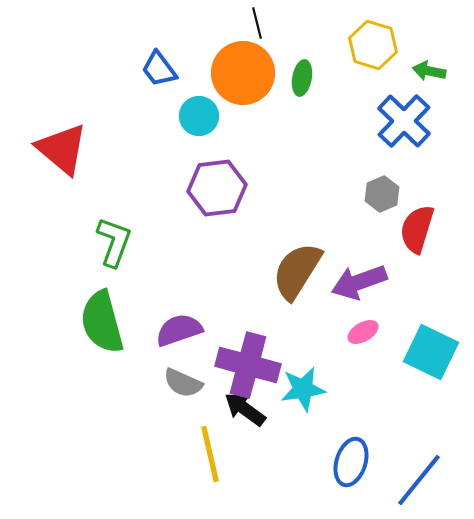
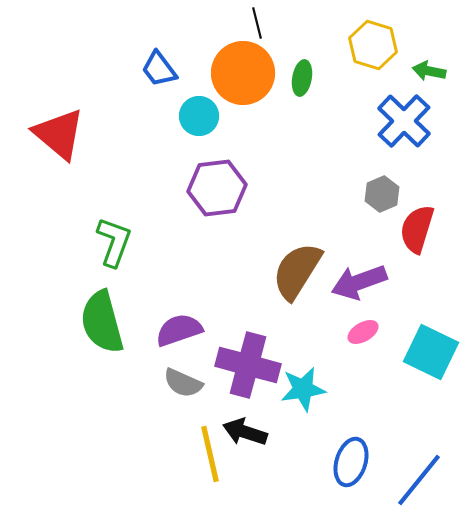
red triangle: moved 3 px left, 15 px up
black arrow: moved 23 px down; rotated 18 degrees counterclockwise
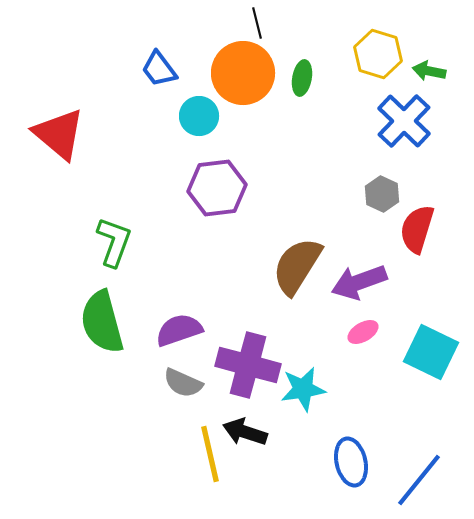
yellow hexagon: moved 5 px right, 9 px down
gray hexagon: rotated 12 degrees counterclockwise
brown semicircle: moved 5 px up
blue ellipse: rotated 30 degrees counterclockwise
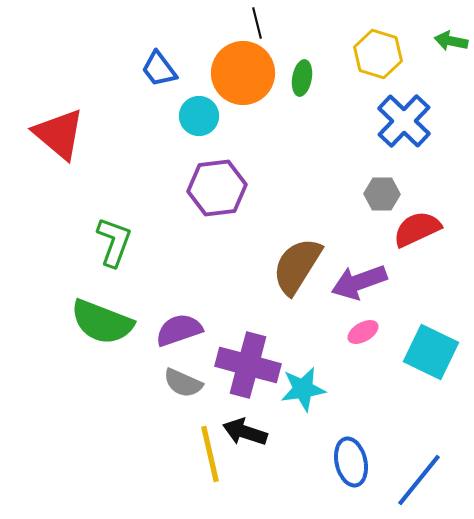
green arrow: moved 22 px right, 30 px up
gray hexagon: rotated 24 degrees counterclockwise
red semicircle: rotated 48 degrees clockwise
green semicircle: rotated 54 degrees counterclockwise
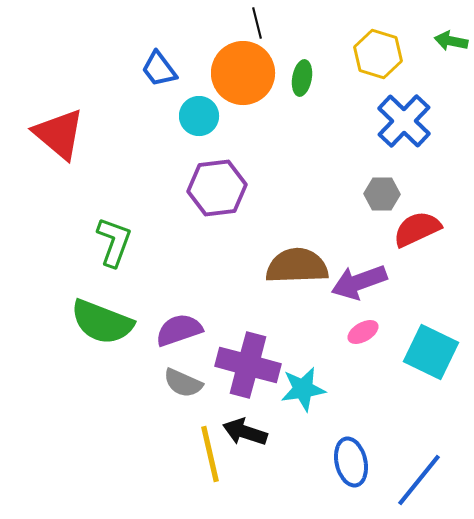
brown semicircle: rotated 56 degrees clockwise
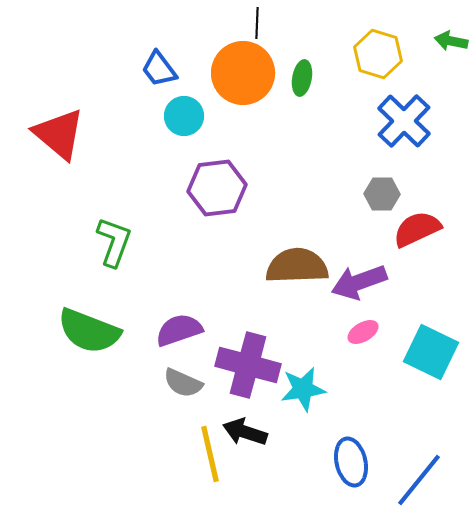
black line: rotated 16 degrees clockwise
cyan circle: moved 15 px left
green semicircle: moved 13 px left, 9 px down
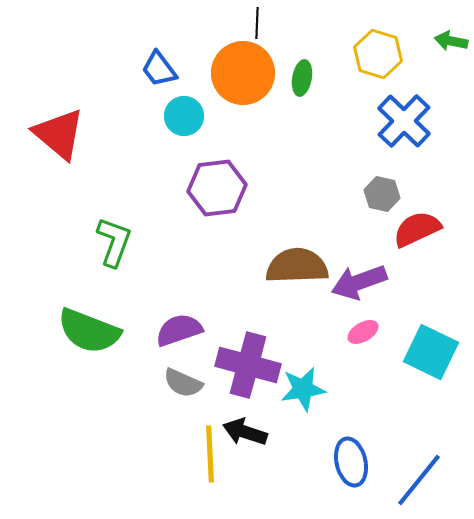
gray hexagon: rotated 12 degrees clockwise
yellow line: rotated 10 degrees clockwise
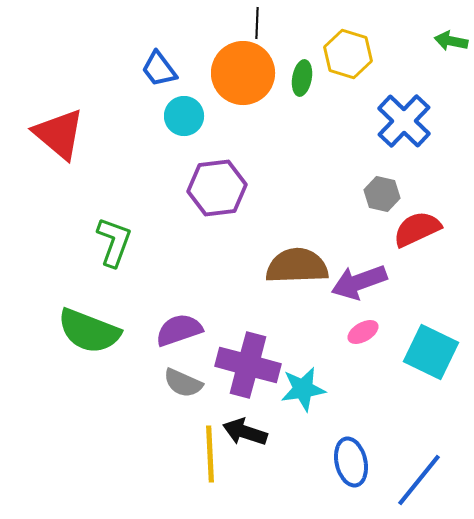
yellow hexagon: moved 30 px left
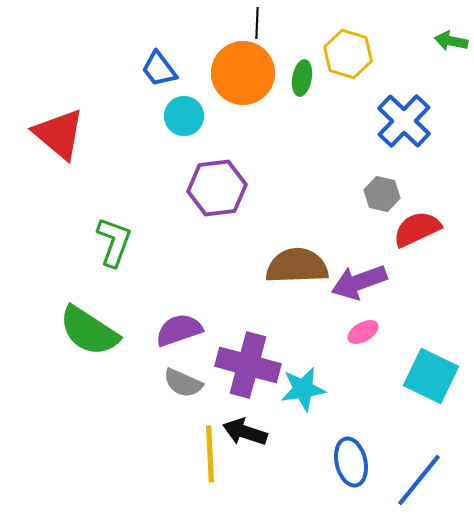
green semicircle: rotated 12 degrees clockwise
cyan square: moved 24 px down
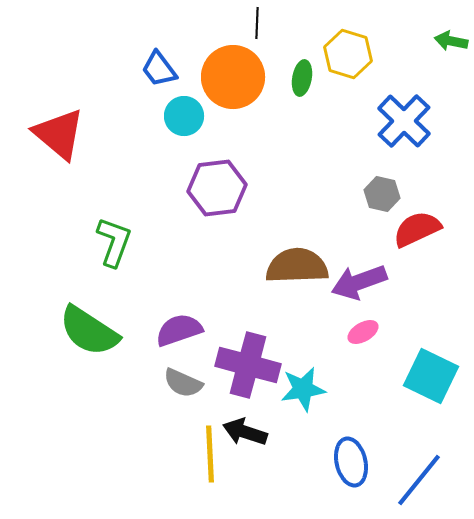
orange circle: moved 10 px left, 4 px down
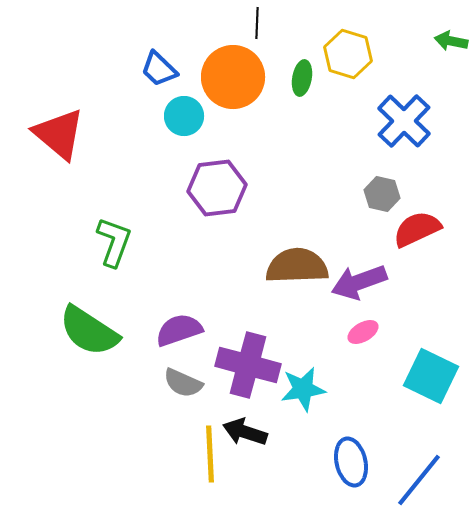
blue trapezoid: rotated 9 degrees counterclockwise
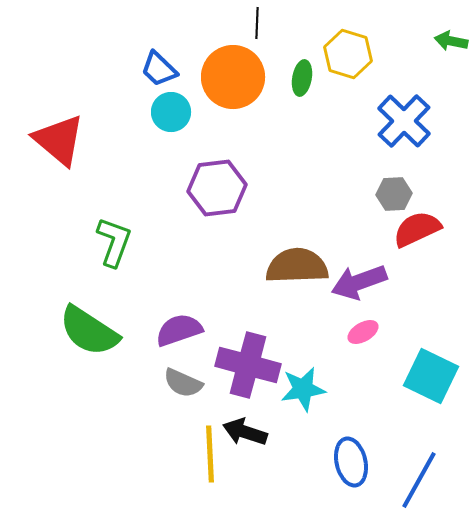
cyan circle: moved 13 px left, 4 px up
red triangle: moved 6 px down
gray hexagon: moved 12 px right; rotated 16 degrees counterclockwise
blue line: rotated 10 degrees counterclockwise
